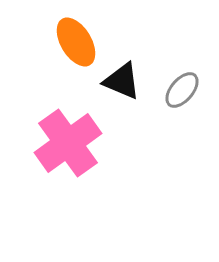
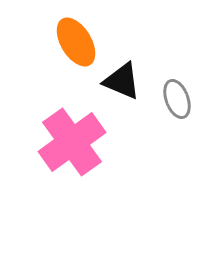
gray ellipse: moved 5 px left, 9 px down; rotated 60 degrees counterclockwise
pink cross: moved 4 px right, 1 px up
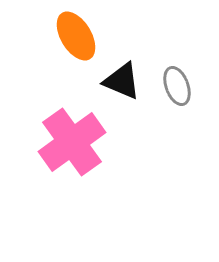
orange ellipse: moved 6 px up
gray ellipse: moved 13 px up
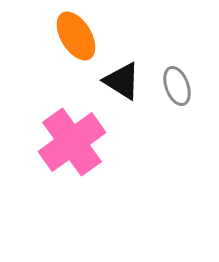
black triangle: rotated 9 degrees clockwise
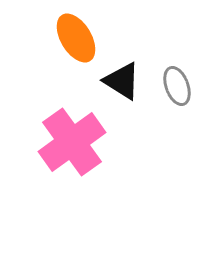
orange ellipse: moved 2 px down
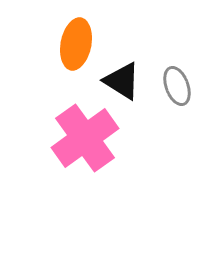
orange ellipse: moved 6 px down; rotated 42 degrees clockwise
pink cross: moved 13 px right, 4 px up
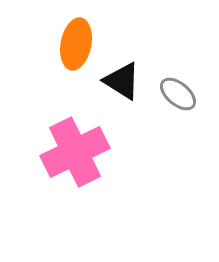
gray ellipse: moved 1 px right, 8 px down; rotated 30 degrees counterclockwise
pink cross: moved 10 px left, 14 px down; rotated 10 degrees clockwise
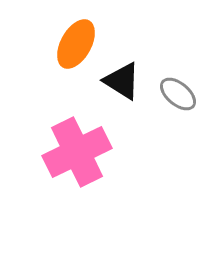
orange ellipse: rotated 18 degrees clockwise
pink cross: moved 2 px right
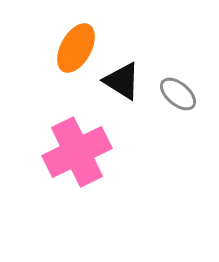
orange ellipse: moved 4 px down
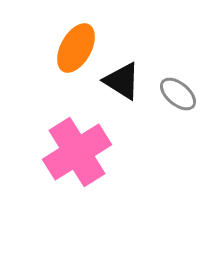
pink cross: rotated 6 degrees counterclockwise
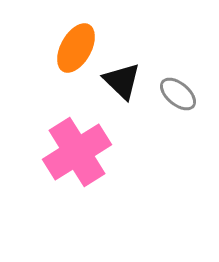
black triangle: rotated 12 degrees clockwise
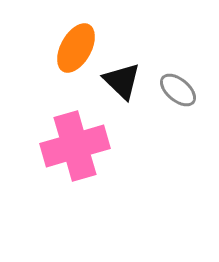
gray ellipse: moved 4 px up
pink cross: moved 2 px left, 6 px up; rotated 16 degrees clockwise
